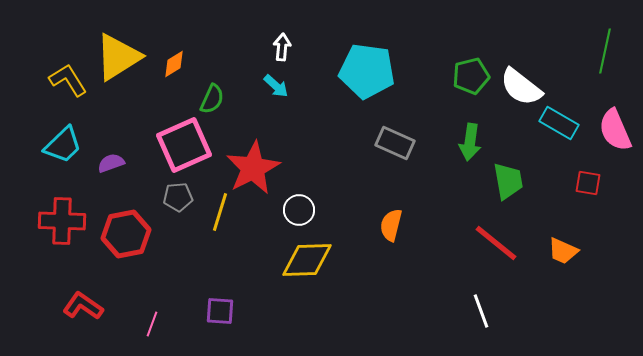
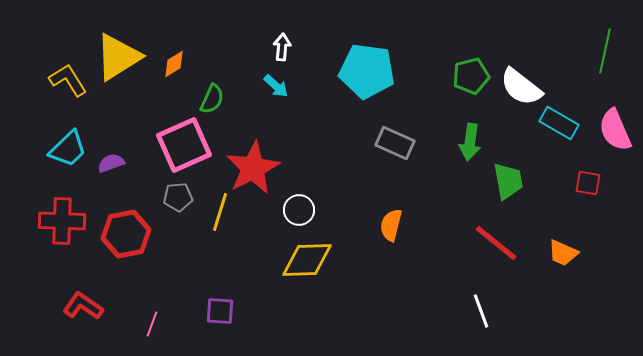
cyan trapezoid: moved 5 px right, 4 px down
orange trapezoid: moved 2 px down
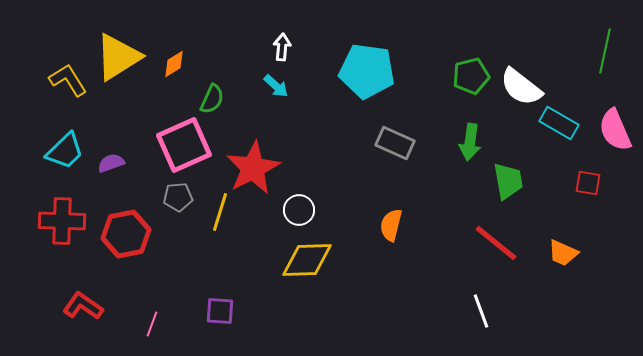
cyan trapezoid: moved 3 px left, 2 px down
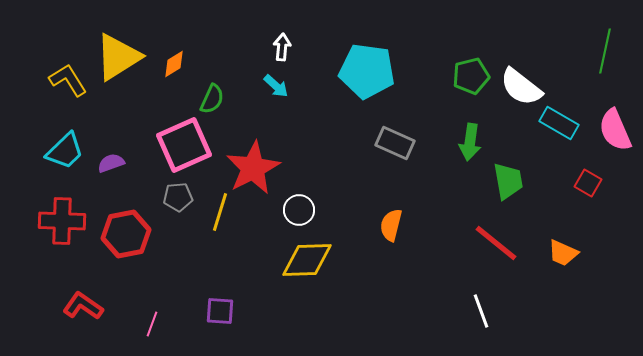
red square: rotated 20 degrees clockwise
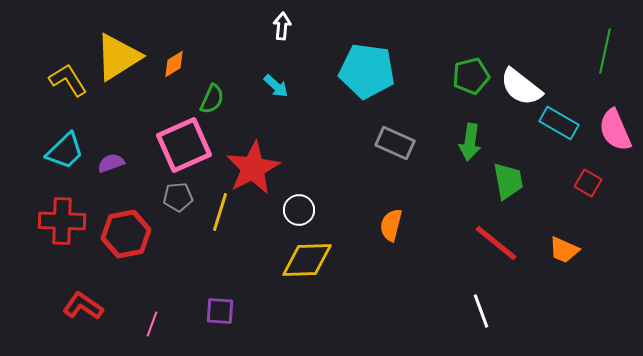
white arrow: moved 21 px up
orange trapezoid: moved 1 px right, 3 px up
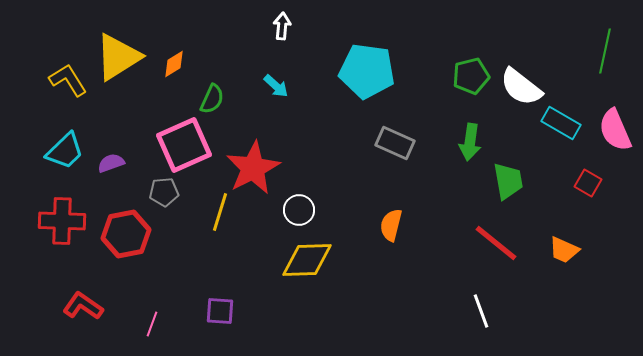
cyan rectangle: moved 2 px right
gray pentagon: moved 14 px left, 5 px up
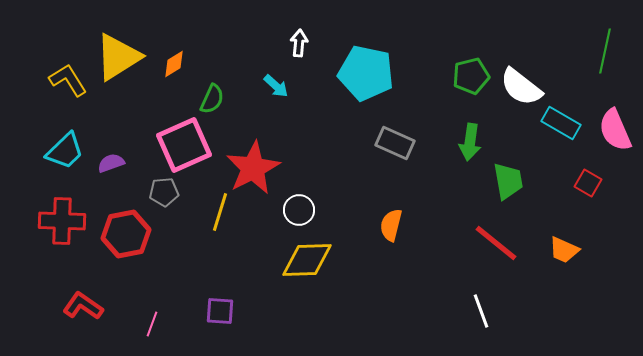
white arrow: moved 17 px right, 17 px down
cyan pentagon: moved 1 px left, 2 px down; rotated 4 degrees clockwise
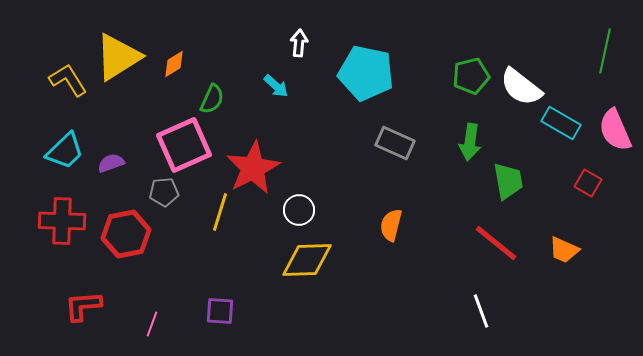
red L-shape: rotated 39 degrees counterclockwise
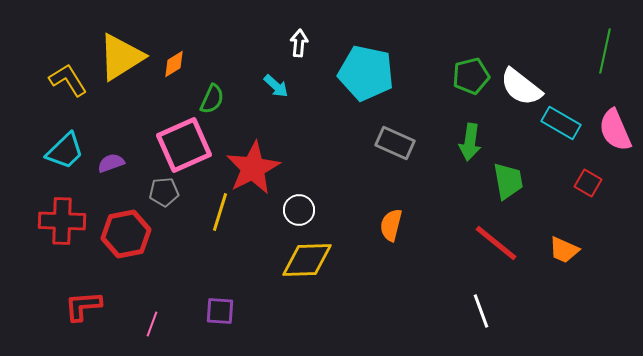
yellow triangle: moved 3 px right
